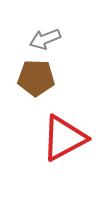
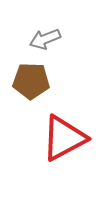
brown pentagon: moved 5 px left, 3 px down
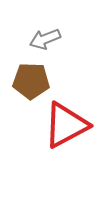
red triangle: moved 2 px right, 13 px up
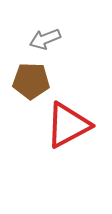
red triangle: moved 2 px right
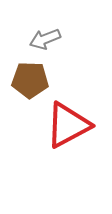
brown pentagon: moved 1 px left, 1 px up
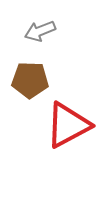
gray arrow: moved 5 px left, 8 px up
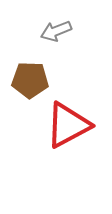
gray arrow: moved 16 px right
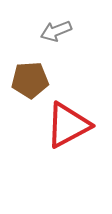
brown pentagon: rotated 6 degrees counterclockwise
